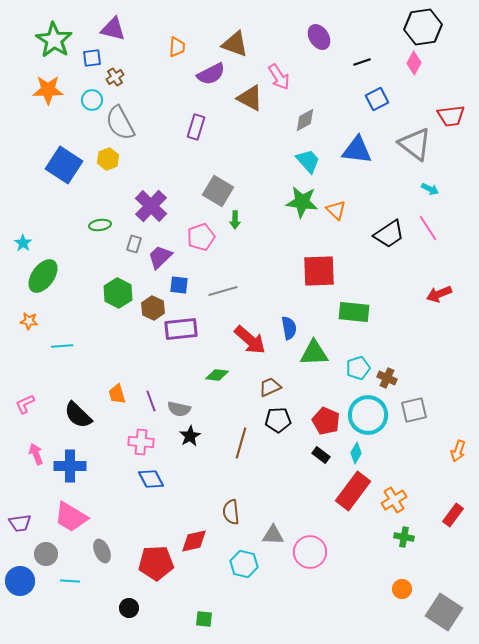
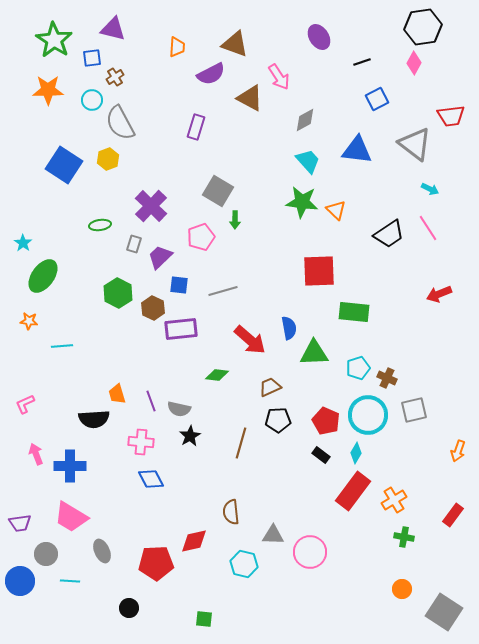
black semicircle at (78, 415): moved 16 px right, 4 px down; rotated 48 degrees counterclockwise
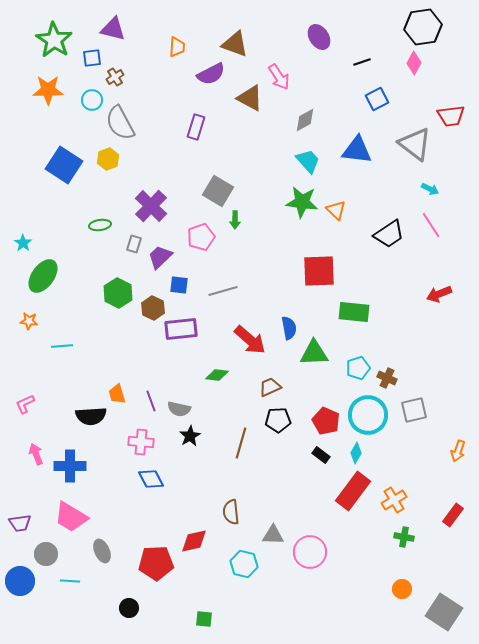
pink line at (428, 228): moved 3 px right, 3 px up
black semicircle at (94, 419): moved 3 px left, 3 px up
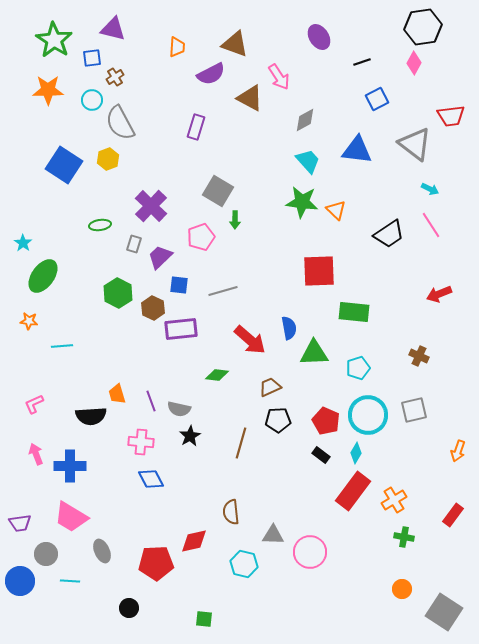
brown cross at (387, 378): moved 32 px right, 22 px up
pink L-shape at (25, 404): moved 9 px right
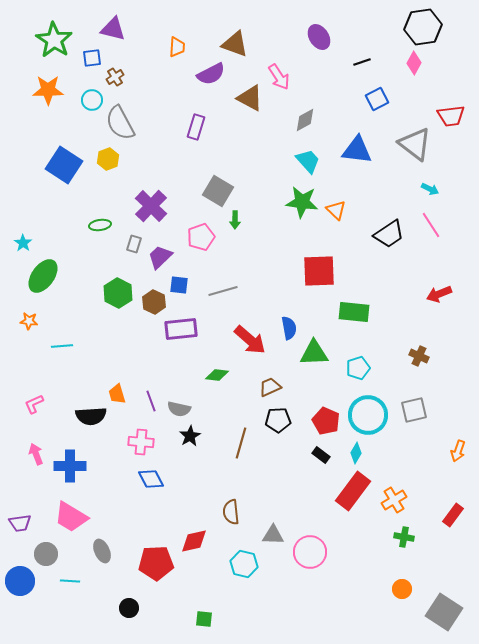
brown hexagon at (153, 308): moved 1 px right, 6 px up
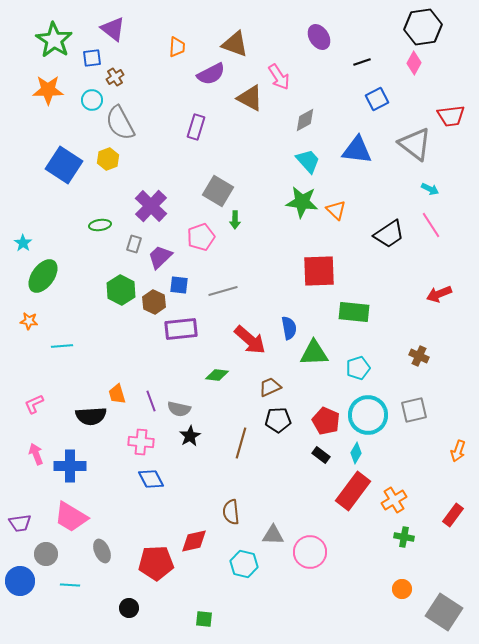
purple triangle at (113, 29): rotated 24 degrees clockwise
green hexagon at (118, 293): moved 3 px right, 3 px up
cyan line at (70, 581): moved 4 px down
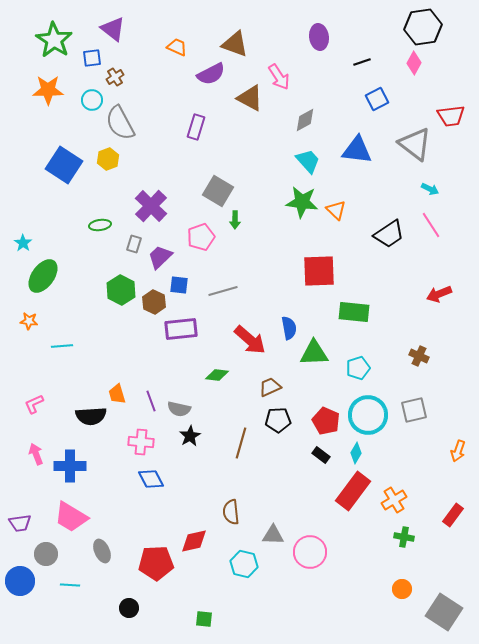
purple ellipse at (319, 37): rotated 25 degrees clockwise
orange trapezoid at (177, 47): rotated 70 degrees counterclockwise
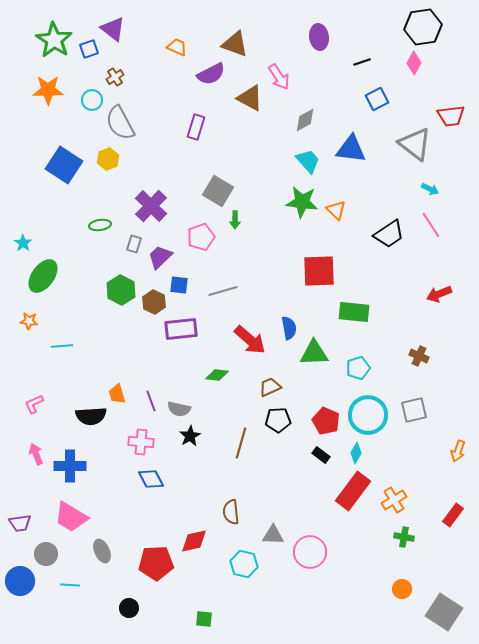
blue square at (92, 58): moved 3 px left, 9 px up; rotated 12 degrees counterclockwise
blue triangle at (357, 150): moved 6 px left, 1 px up
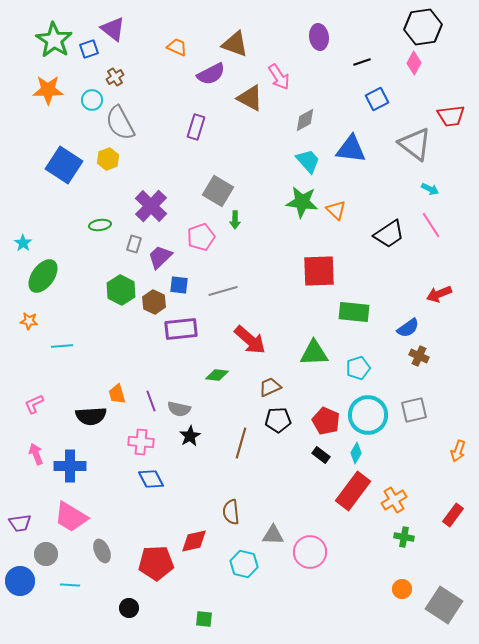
blue semicircle at (289, 328): moved 119 px right; rotated 65 degrees clockwise
gray square at (444, 612): moved 7 px up
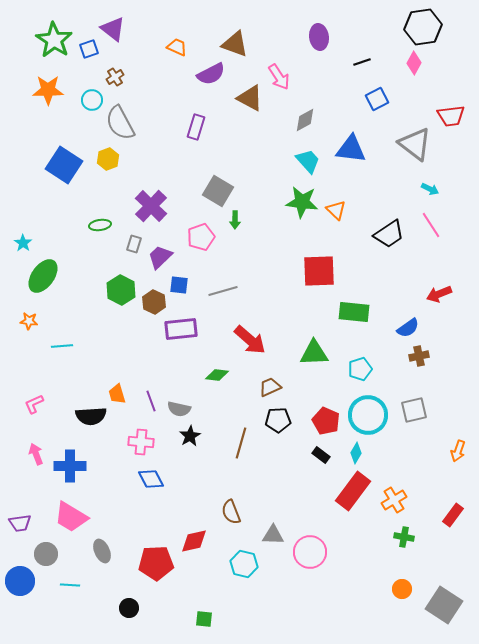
brown cross at (419, 356): rotated 36 degrees counterclockwise
cyan pentagon at (358, 368): moved 2 px right, 1 px down
brown semicircle at (231, 512): rotated 15 degrees counterclockwise
